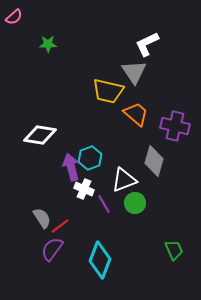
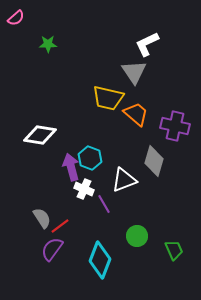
pink semicircle: moved 2 px right, 1 px down
yellow trapezoid: moved 7 px down
cyan hexagon: rotated 20 degrees counterclockwise
green circle: moved 2 px right, 33 px down
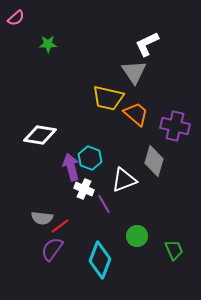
gray semicircle: rotated 130 degrees clockwise
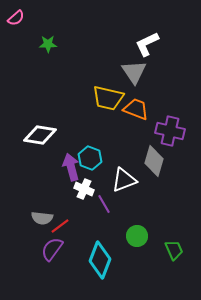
orange trapezoid: moved 5 px up; rotated 20 degrees counterclockwise
purple cross: moved 5 px left, 5 px down
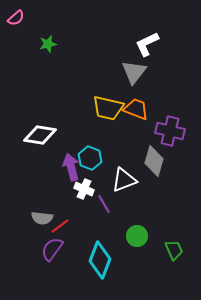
green star: rotated 12 degrees counterclockwise
gray triangle: rotated 12 degrees clockwise
yellow trapezoid: moved 10 px down
